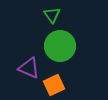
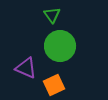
purple triangle: moved 3 px left
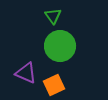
green triangle: moved 1 px right, 1 px down
purple triangle: moved 5 px down
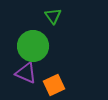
green circle: moved 27 px left
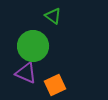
green triangle: rotated 18 degrees counterclockwise
orange square: moved 1 px right
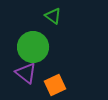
green circle: moved 1 px down
purple triangle: rotated 15 degrees clockwise
